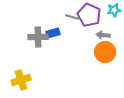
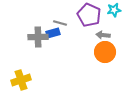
gray line: moved 12 px left, 6 px down
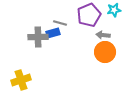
purple pentagon: rotated 25 degrees clockwise
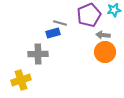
gray cross: moved 17 px down
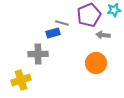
gray line: moved 2 px right
orange circle: moved 9 px left, 11 px down
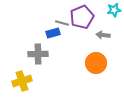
purple pentagon: moved 7 px left, 2 px down
yellow cross: moved 1 px right, 1 px down
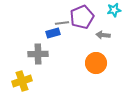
gray line: rotated 24 degrees counterclockwise
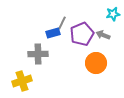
cyan star: moved 1 px left, 4 px down
purple pentagon: moved 17 px down
gray line: rotated 56 degrees counterclockwise
gray arrow: rotated 16 degrees clockwise
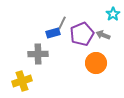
cyan star: rotated 24 degrees counterclockwise
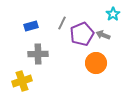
blue rectangle: moved 22 px left, 7 px up
